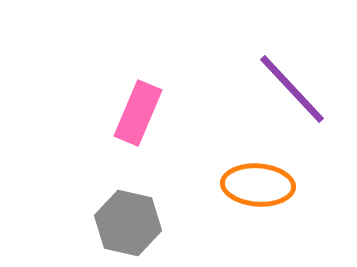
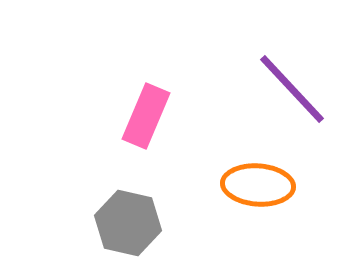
pink rectangle: moved 8 px right, 3 px down
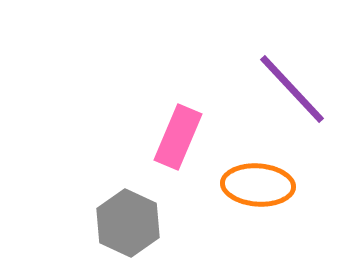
pink rectangle: moved 32 px right, 21 px down
gray hexagon: rotated 12 degrees clockwise
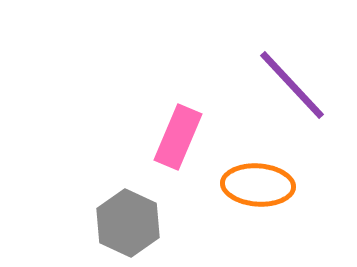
purple line: moved 4 px up
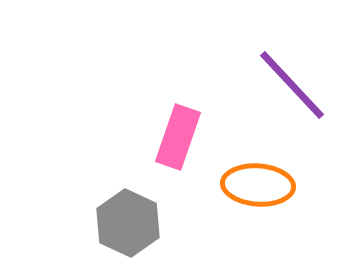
pink rectangle: rotated 4 degrees counterclockwise
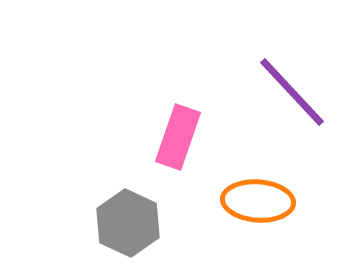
purple line: moved 7 px down
orange ellipse: moved 16 px down
